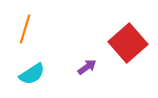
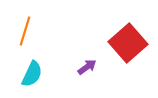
orange line: moved 2 px down
cyan semicircle: rotated 32 degrees counterclockwise
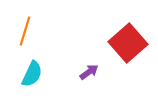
purple arrow: moved 2 px right, 5 px down
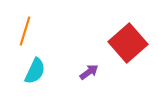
cyan semicircle: moved 3 px right, 3 px up
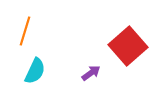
red square: moved 3 px down
purple arrow: moved 2 px right, 1 px down
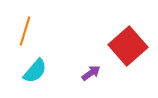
cyan semicircle: rotated 16 degrees clockwise
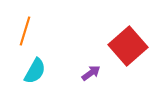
cyan semicircle: rotated 12 degrees counterclockwise
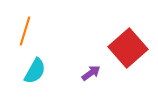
red square: moved 2 px down
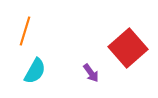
purple arrow: rotated 90 degrees clockwise
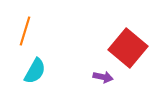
red square: rotated 9 degrees counterclockwise
purple arrow: moved 12 px right, 4 px down; rotated 42 degrees counterclockwise
